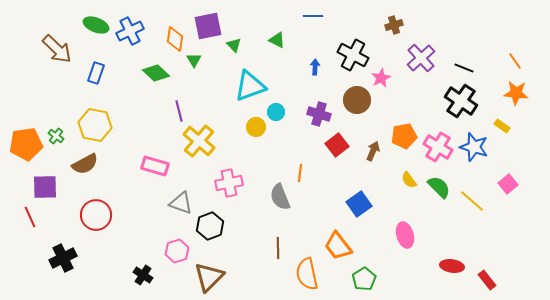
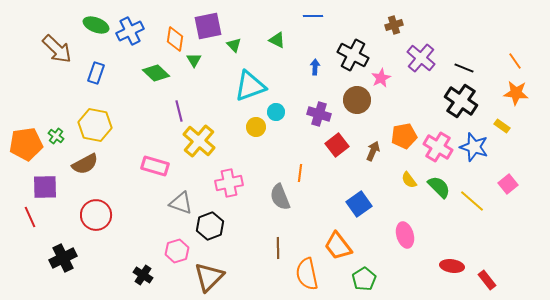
purple cross at (421, 58): rotated 8 degrees counterclockwise
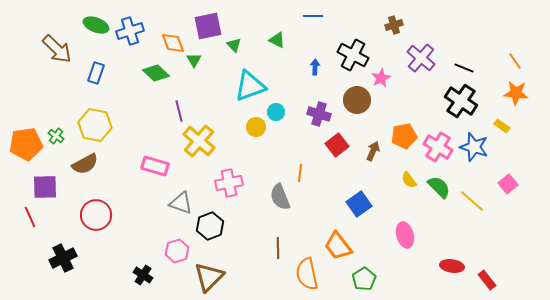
blue cross at (130, 31): rotated 8 degrees clockwise
orange diamond at (175, 39): moved 2 px left, 4 px down; rotated 30 degrees counterclockwise
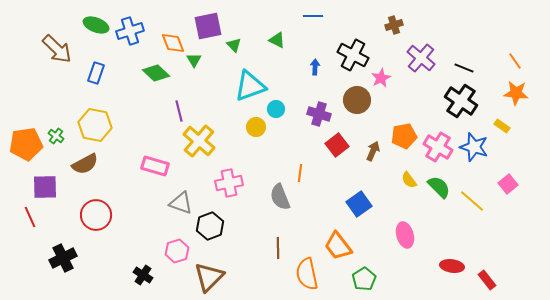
cyan circle at (276, 112): moved 3 px up
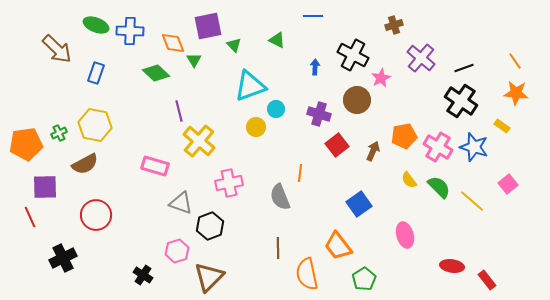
blue cross at (130, 31): rotated 20 degrees clockwise
black line at (464, 68): rotated 42 degrees counterclockwise
green cross at (56, 136): moved 3 px right, 3 px up; rotated 28 degrees clockwise
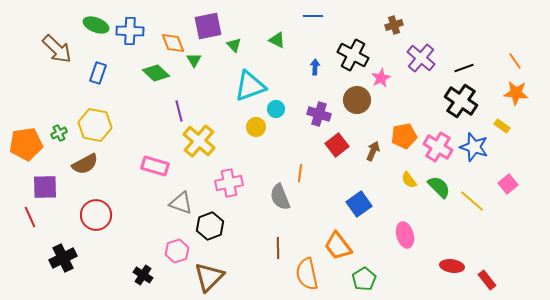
blue rectangle at (96, 73): moved 2 px right
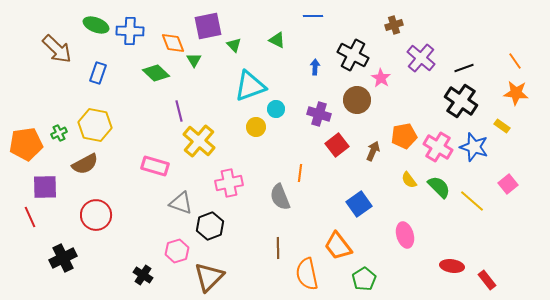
pink star at (381, 78): rotated 12 degrees counterclockwise
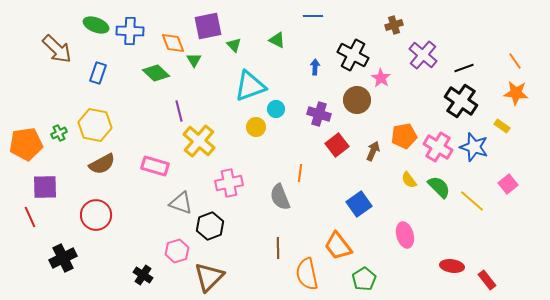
purple cross at (421, 58): moved 2 px right, 3 px up
brown semicircle at (85, 164): moved 17 px right
